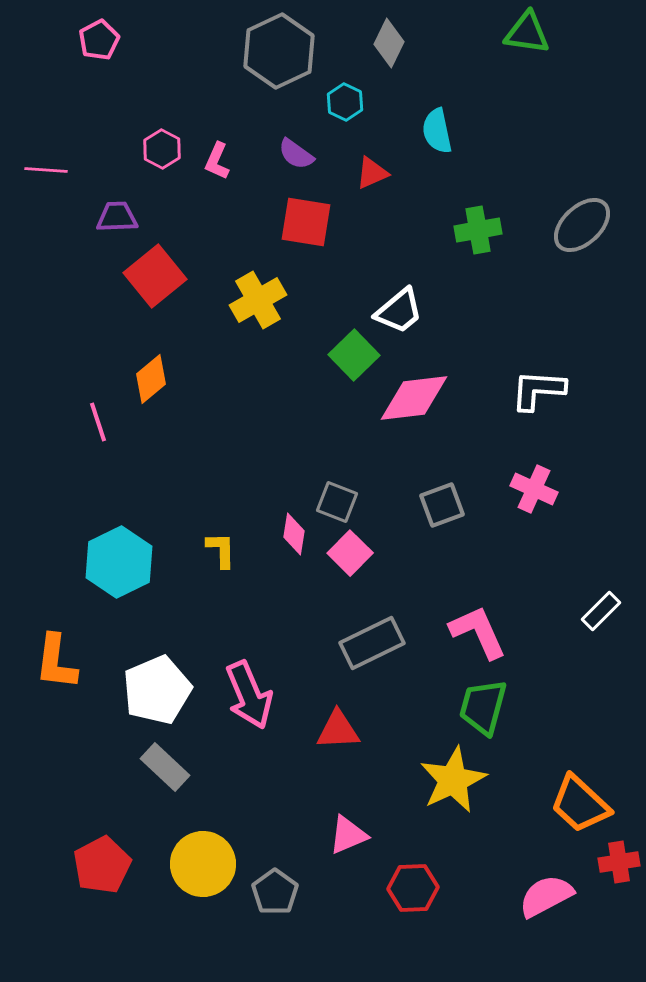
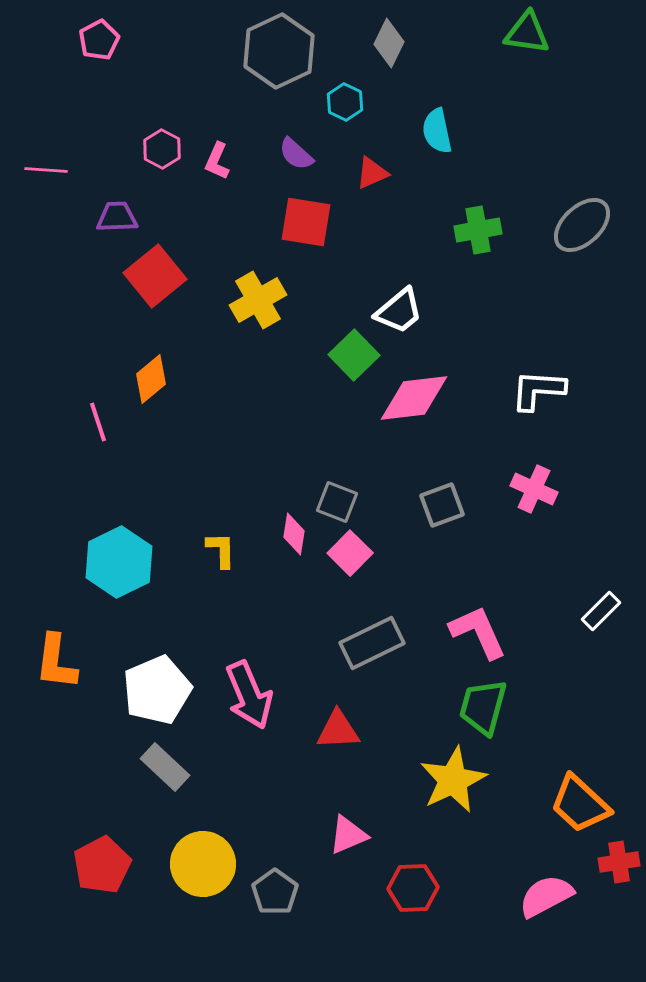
purple semicircle at (296, 154): rotated 6 degrees clockwise
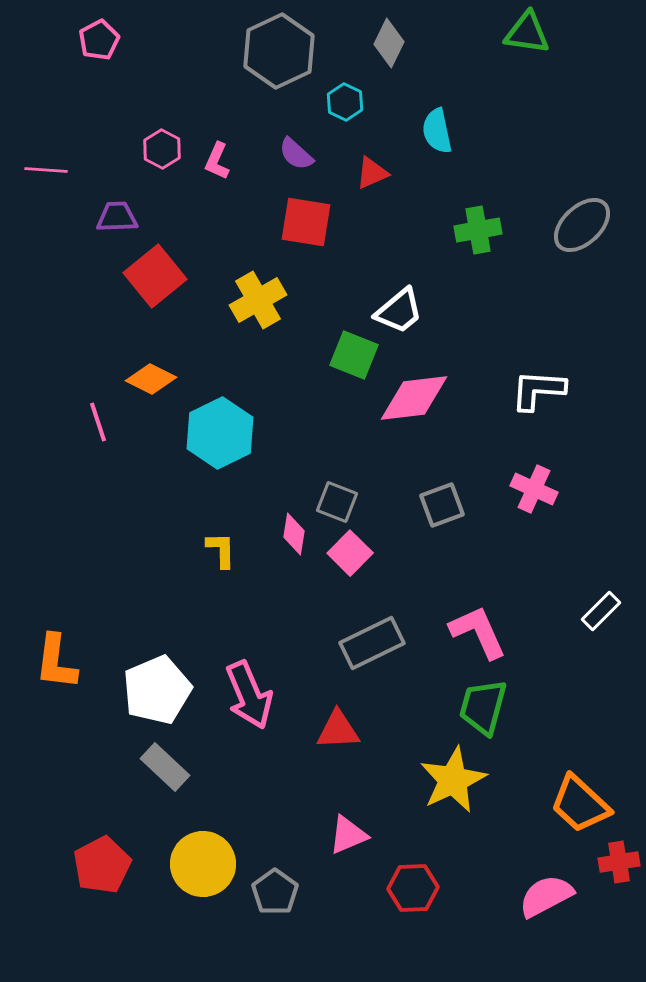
green square at (354, 355): rotated 24 degrees counterclockwise
orange diamond at (151, 379): rotated 66 degrees clockwise
cyan hexagon at (119, 562): moved 101 px right, 129 px up
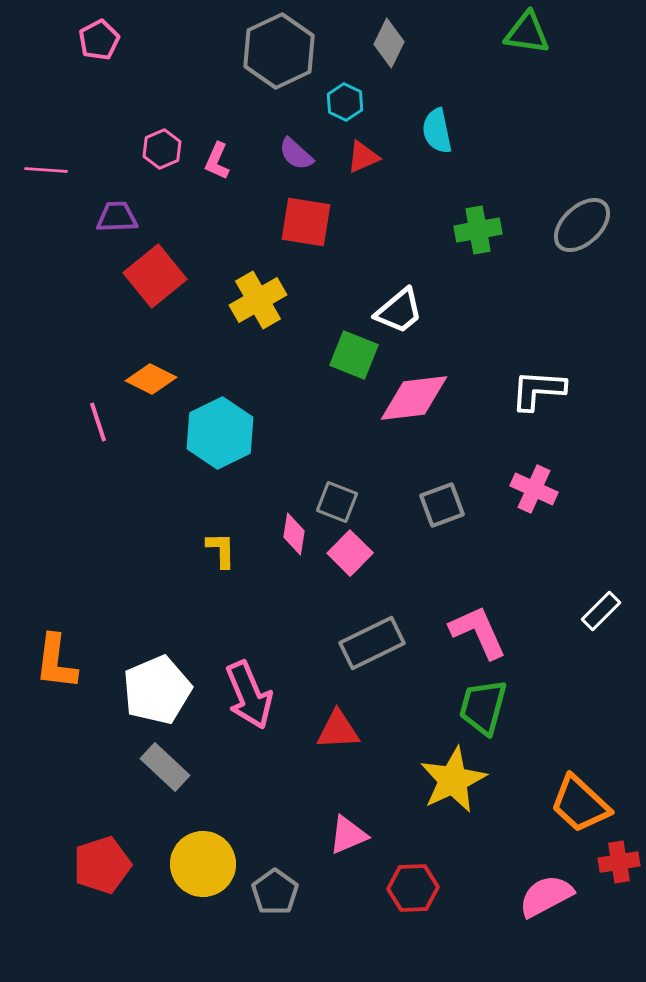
pink hexagon at (162, 149): rotated 9 degrees clockwise
red triangle at (372, 173): moved 9 px left, 16 px up
red pentagon at (102, 865): rotated 10 degrees clockwise
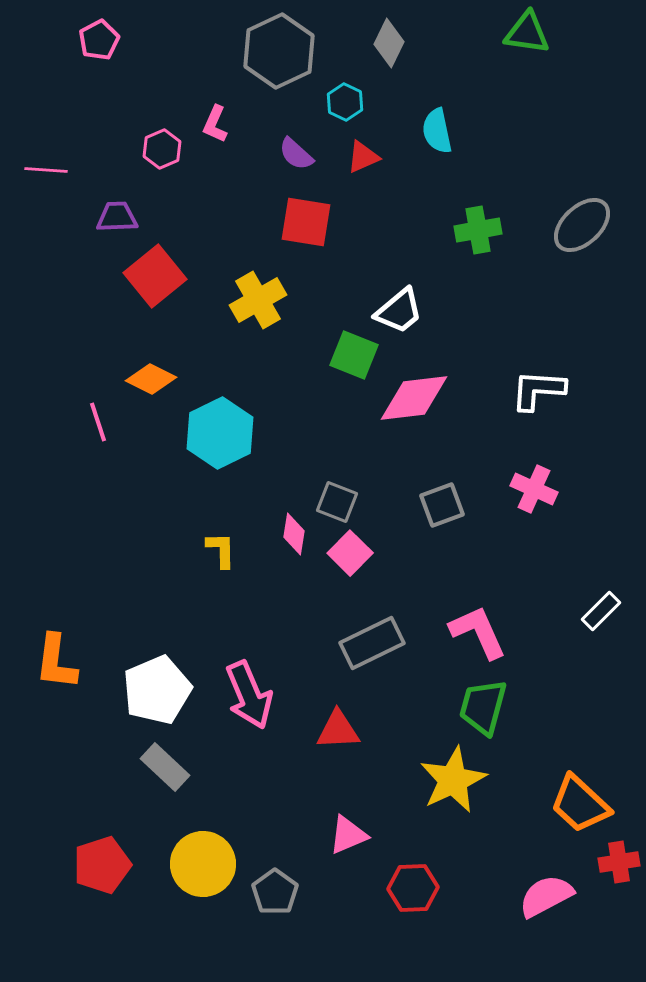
pink L-shape at (217, 161): moved 2 px left, 37 px up
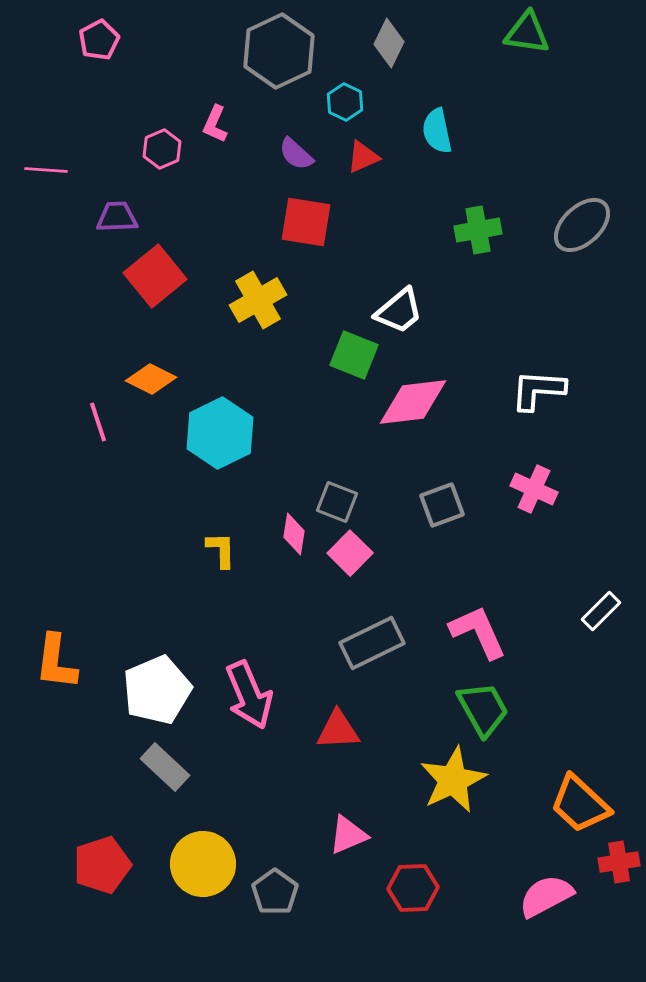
pink diamond at (414, 398): moved 1 px left, 4 px down
green trapezoid at (483, 707): moved 2 px down; rotated 136 degrees clockwise
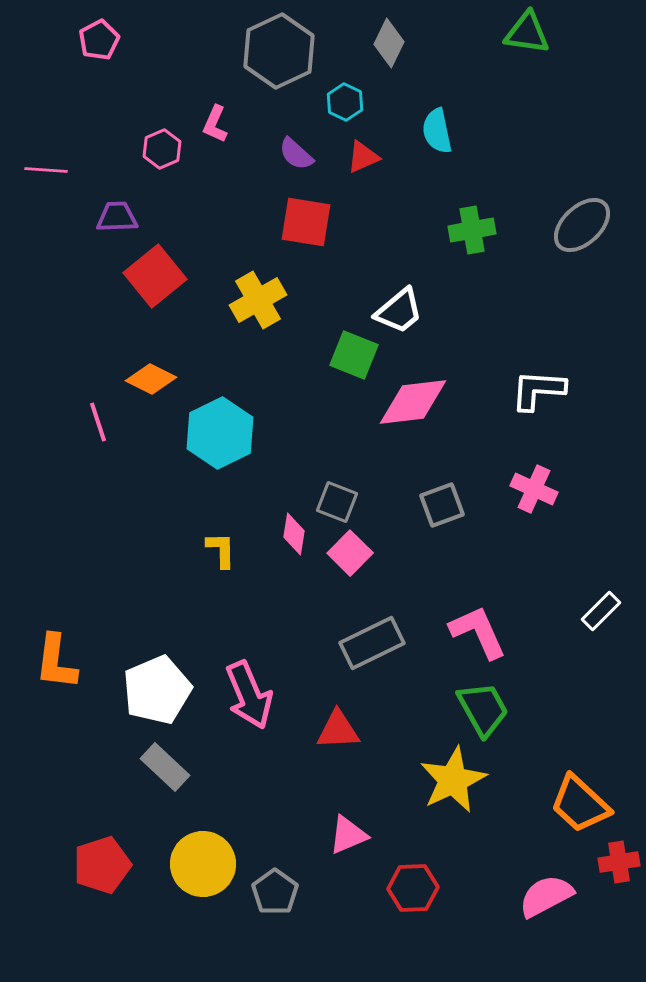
green cross at (478, 230): moved 6 px left
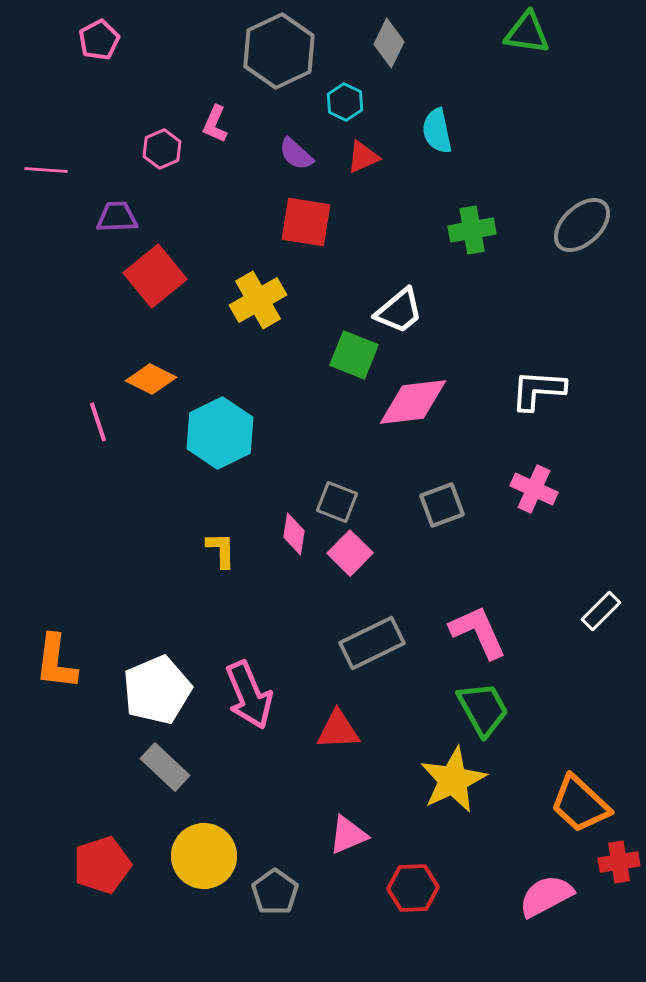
yellow circle at (203, 864): moved 1 px right, 8 px up
